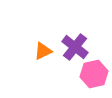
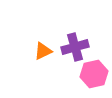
purple cross: rotated 36 degrees clockwise
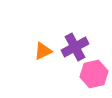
purple cross: rotated 12 degrees counterclockwise
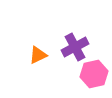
orange triangle: moved 5 px left, 4 px down
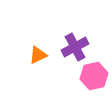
pink hexagon: moved 2 px down
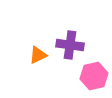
purple cross: moved 5 px left, 2 px up; rotated 36 degrees clockwise
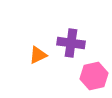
purple cross: moved 1 px right, 2 px up
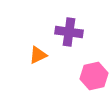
purple cross: moved 2 px left, 11 px up
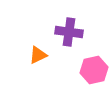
pink hexagon: moved 6 px up
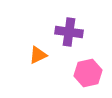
pink hexagon: moved 6 px left, 3 px down
